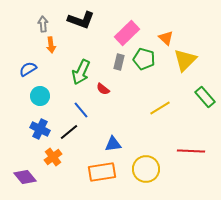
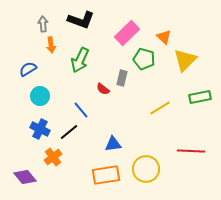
orange triangle: moved 2 px left, 1 px up
gray rectangle: moved 3 px right, 16 px down
green arrow: moved 1 px left, 12 px up
green rectangle: moved 5 px left; rotated 60 degrees counterclockwise
orange rectangle: moved 4 px right, 3 px down
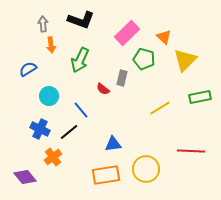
cyan circle: moved 9 px right
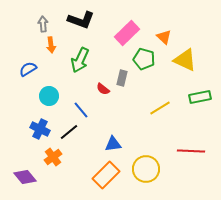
yellow triangle: rotated 50 degrees counterclockwise
orange rectangle: rotated 36 degrees counterclockwise
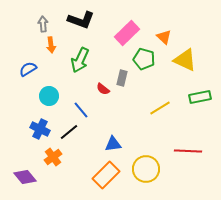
red line: moved 3 px left
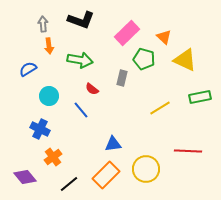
orange arrow: moved 2 px left, 1 px down
green arrow: rotated 105 degrees counterclockwise
red semicircle: moved 11 px left
black line: moved 52 px down
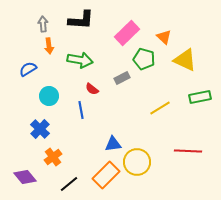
black L-shape: rotated 16 degrees counterclockwise
gray rectangle: rotated 49 degrees clockwise
blue line: rotated 30 degrees clockwise
blue cross: rotated 18 degrees clockwise
yellow circle: moved 9 px left, 7 px up
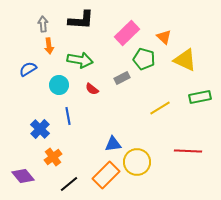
cyan circle: moved 10 px right, 11 px up
blue line: moved 13 px left, 6 px down
purple diamond: moved 2 px left, 1 px up
